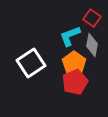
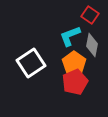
red square: moved 2 px left, 3 px up
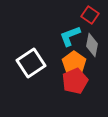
red pentagon: moved 1 px up
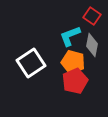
red square: moved 2 px right, 1 px down
orange pentagon: moved 1 px left, 1 px up; rotated 20 degrees counterclockwise
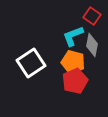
cyan L-shape: moved 3 px right
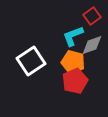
red square: rotated 18 degrees clockwise
gray diamond: rotated 60 degrees clockwise
white square: moved 2 px up
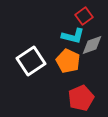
red square: moved 8 px left
cyan L-shape: rotated 145 degrees counterclockwise
orange pentagon: moved 5 px left, 1 px up; rotated 10 degrees clockwise
red pentagon: moved 6 px right, 17 px down
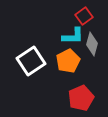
cyan L-shape: rotated 15 degrees counterclockwise
gray diamond: moved 1 px up; rotated 55 degrees counterclockwise
orange pentagon: rotated 20 degrees clockwise
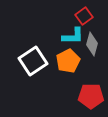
white square: moved 2 px right
red pentagon: moved 10 px right, 2 px up; rotated 25 degrees clockwise
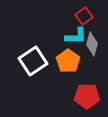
cyan L-shape: moved 3 px right
orange pentagon: rotated 10 degrees counterclockwise
red pentagon: moved 4 px left
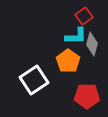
white square: moved 1 px right, 19 px down
